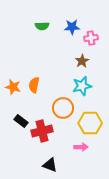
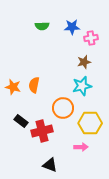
brown star: moved 2 px right, 1 px down; rotated 16 degrees clockwise
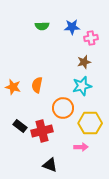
orange semicircle: moved 3 px right
black rectangle: moved 1 px left, 5 px down
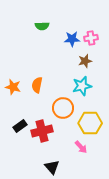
blue star: moved 12 px down
brown star: moved 1 px right, 1 px up
black rectangle: rotated 72 degrees counterclockwise
pink arrow: rotated 48 degrees clockwise
black triangle: moved 2 px right, 2 px down; rotated 28 degrees clockwise
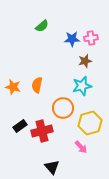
green semicircle: rotated 40 degrees counterclockwise
yellow hexagon: rotated 15 degrees counterclockwise
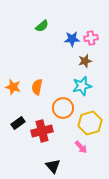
orange semicircle: moved 2 px down
black rectangle: moved 2 px left, 3 px up
black triangle: moved 1 px right, 1 px up
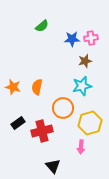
pink arrow: rotated 48 degrees clockwise
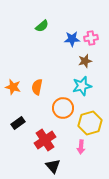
red cross: moved 3 px right, 9 px down; rotated 20 degrees counterclockwise
